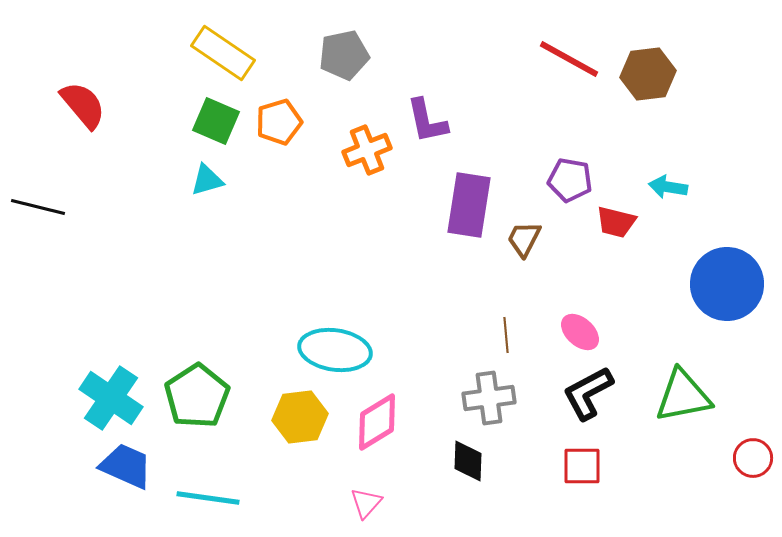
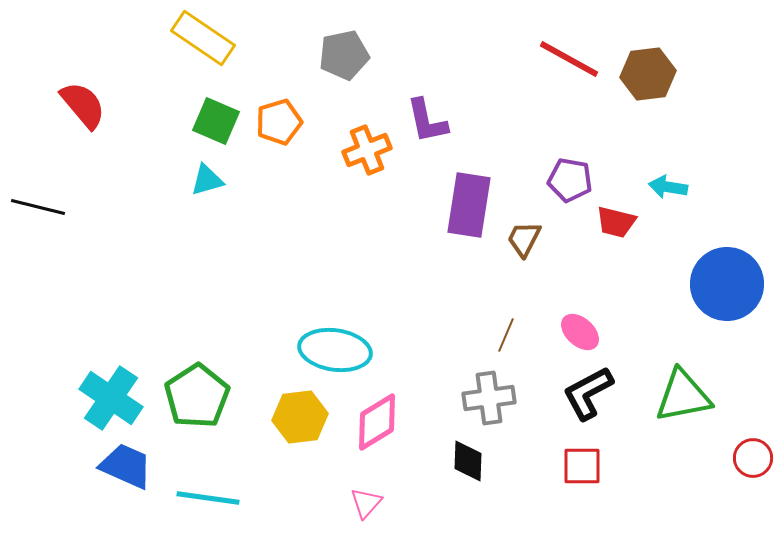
yellow rectangle: moved 20 px left, 15 px up
brown line: rotated 28 degrees clockwise
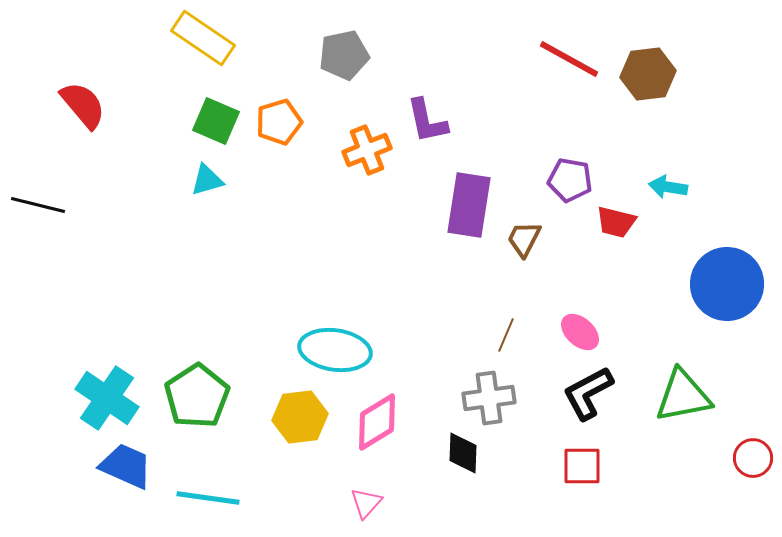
black line: moved 2 px up
cyan cross: moved 4 px left
black diamond: moved 5 px left, 8 px up
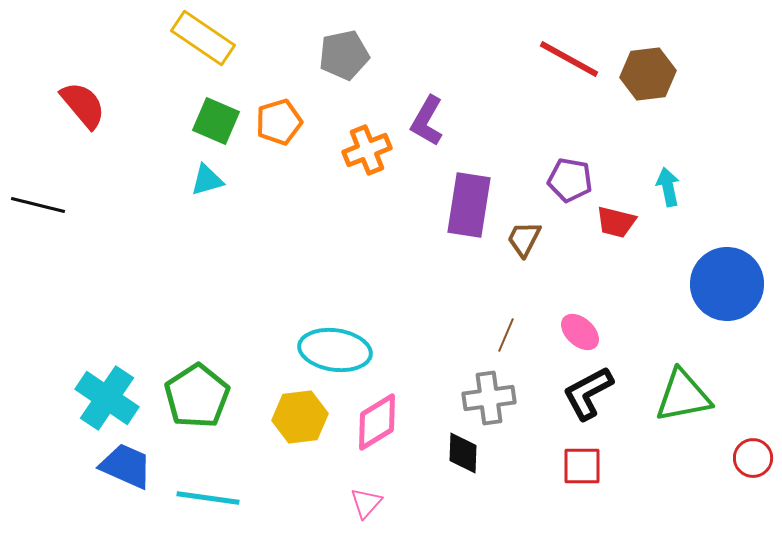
purple L-shape: rotated 42 degrees clockwise
cyan arrow: rotated 69 degrees clockwise
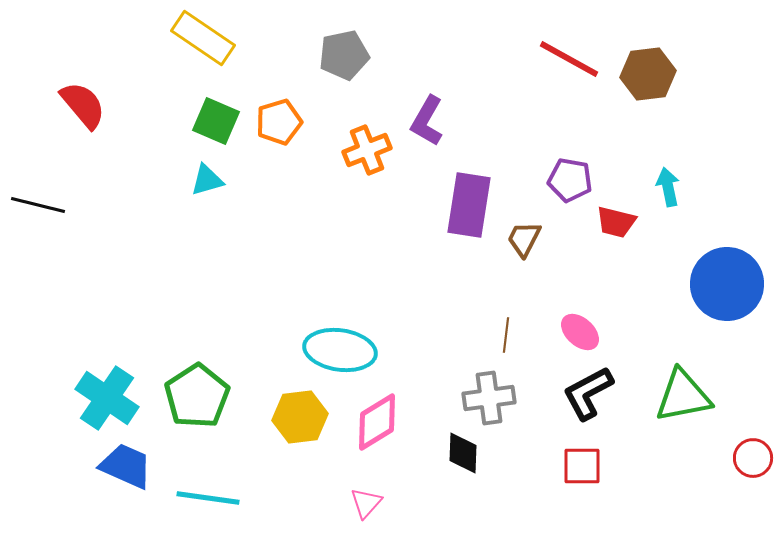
brown line: rotated 16 degrees counterclockwise
cyan ellipse: moved 5 px right
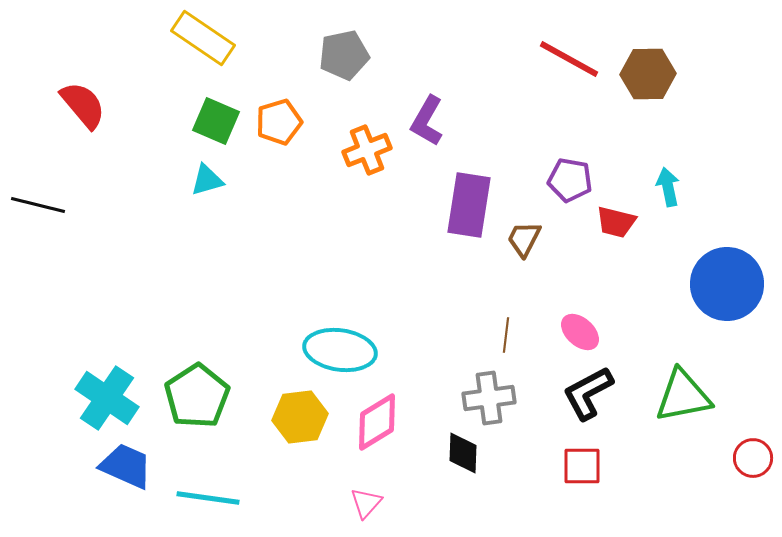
brown hexagon: rotated 6 degrees clockwise
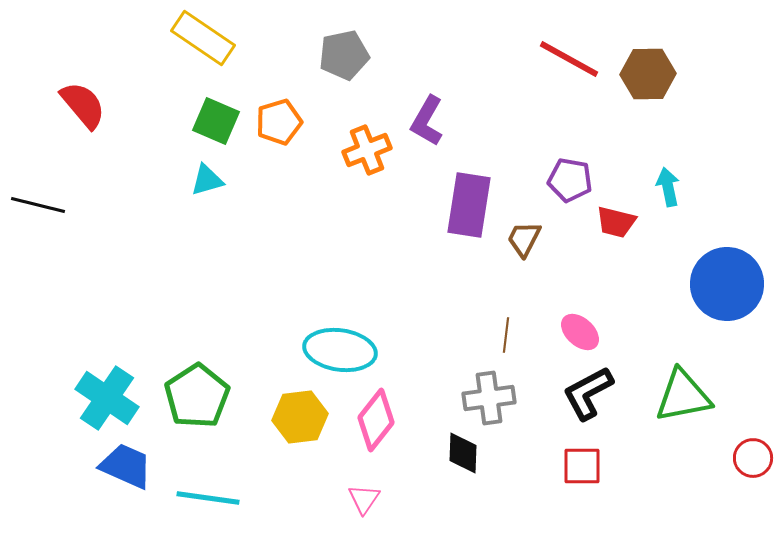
pink diamond: moved 1 px left, 2 px up; rotated 20 degrees counterclockwise
pink triangle: moved 2 px left, 4 px up; rotated 8 degrees counterclockwise
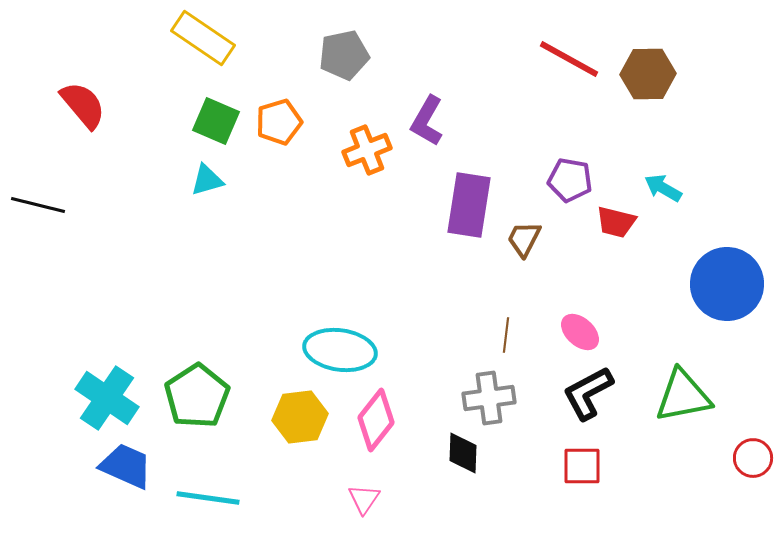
cyan arrow: moved 5 px left, 1 px down; rotated 48 degrees counterclockwise
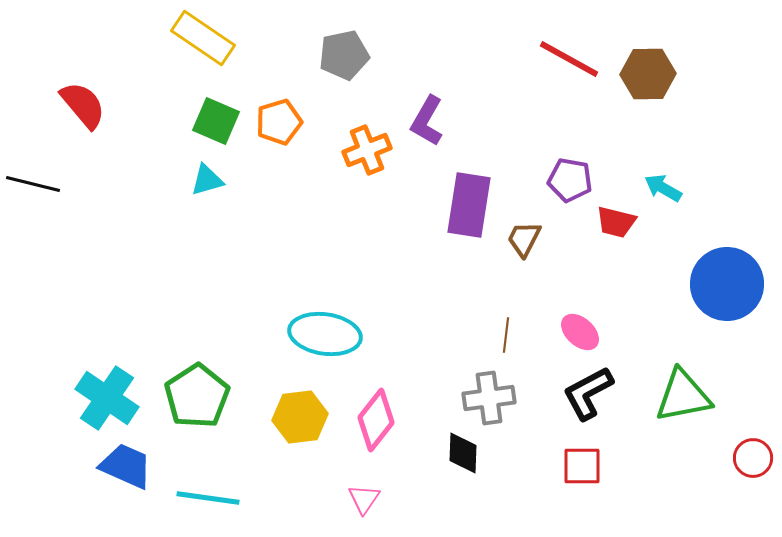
black line: moved 5 px left, 21 px up
cyan ellipse: moved 15 px left, 16 px up
